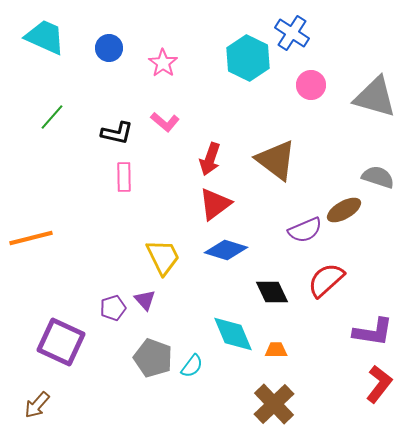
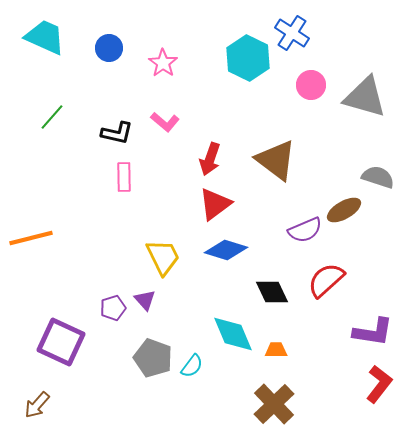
gray triangle: moved 10 px left
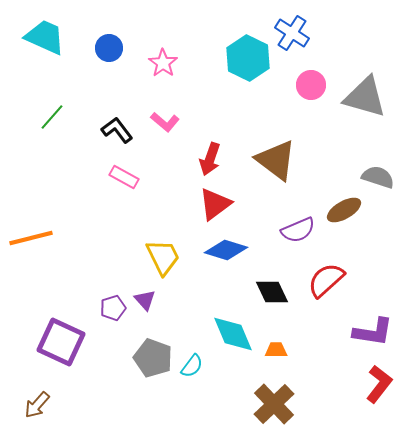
black L-shape: moved 3 px up; rotated 140 degrees counterclockwise
pink rectangle: rotated 60 degrees counterclockwise
purple semicircle: moved 7 px left
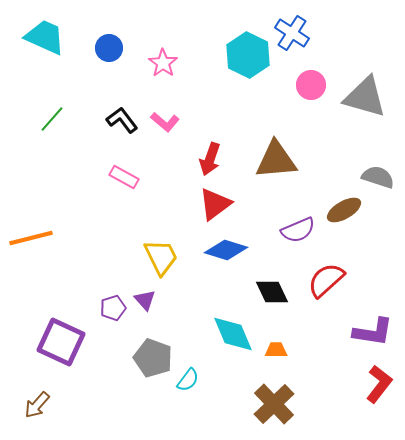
cyan hexagon: moved 3 px up
green line: moved 2 px down
black L-shape: moved 5 px right, 10 px up
brown triangle: rotated 42 degrees counterclockwise
yellow trapezoid: moved 2 px left
cyan semicircle: moved 4 px left, 14 px down
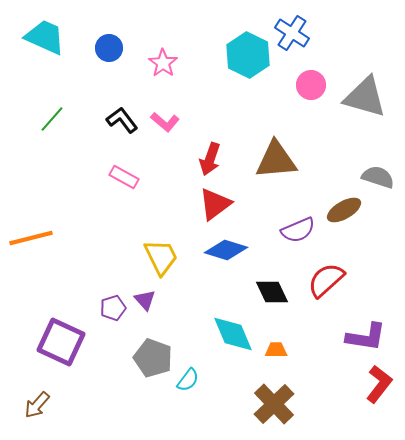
purple L-shape: moved 7 px left, 5 px down
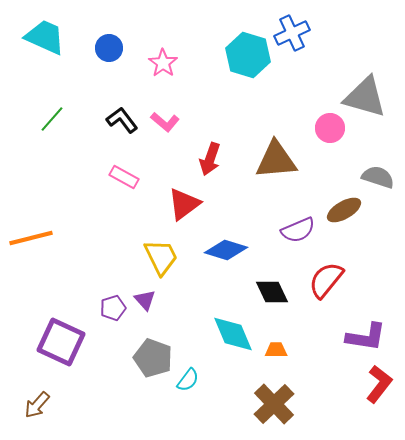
blue cross: rotated 32 degrees clockwise
cyan hexagon: rotated 9 degrees counterclockwise
pink circle: moved 19 px right, 43 px down
red triangle: moved 31 px left
red semicircle: rotated 9 degrees counterclockwise
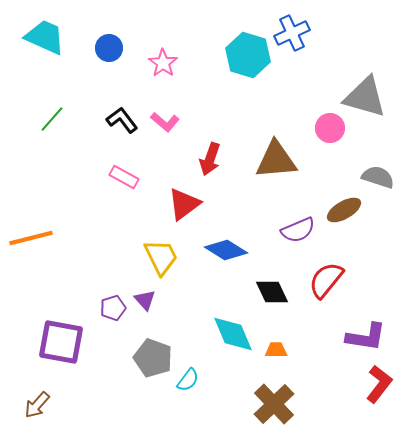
blue diamond: rotated 15 degrees clockwise
purple square: rotated 15 degrees counterclockwise
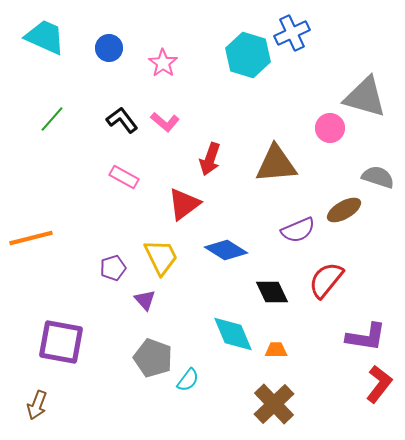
brown triangle: moved 4 px down
purple pentagon: moved 40 px up
brown arrow: rotated 20 degrees counterclockwise
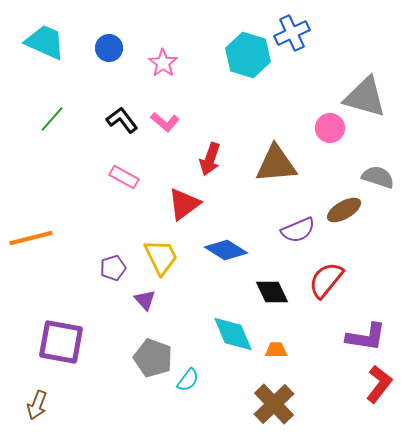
cyan trapezoid: moved 5 px down
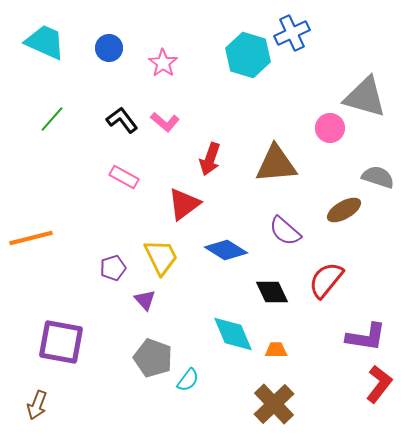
purple semicircle: moved 13 px left, 1 px down; rotated 64 degrees clockwise
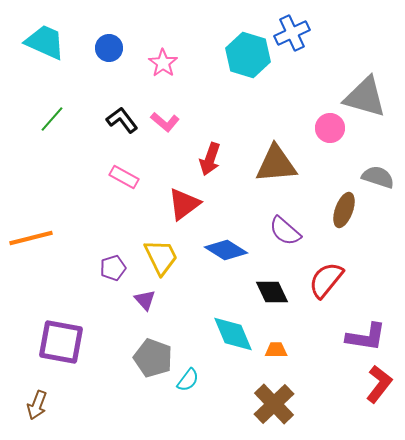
brown ellipse: rotated 40 degrees counterclockwise
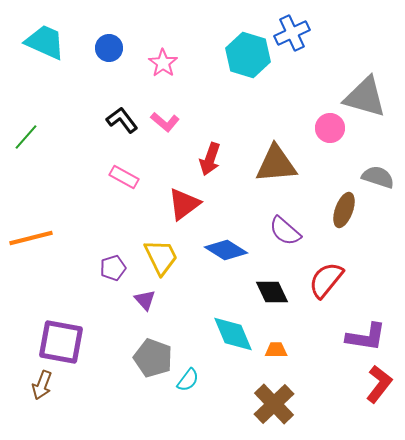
green line: moved 26 px left, 18 px down
brown arrow: moved 5 px right, 20 px up
